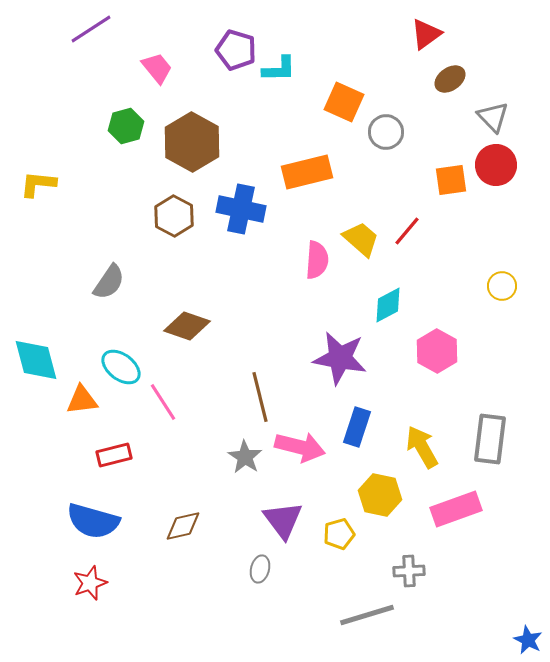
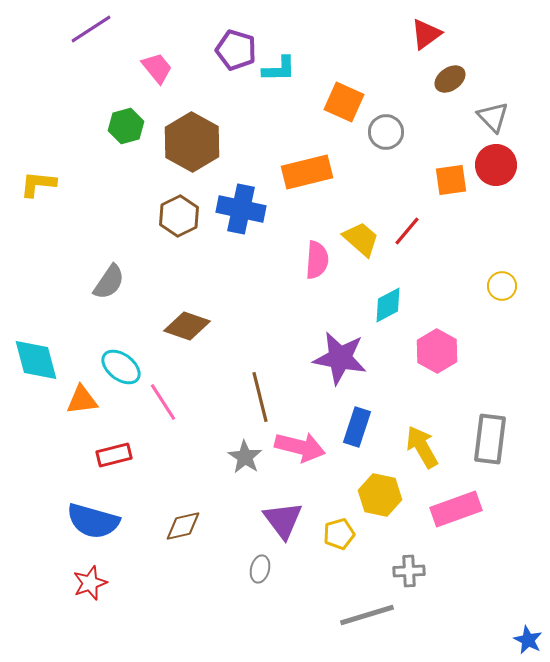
brown hexagon at (174, 216): moved 5 px right; rotated 6 degrees clockwise
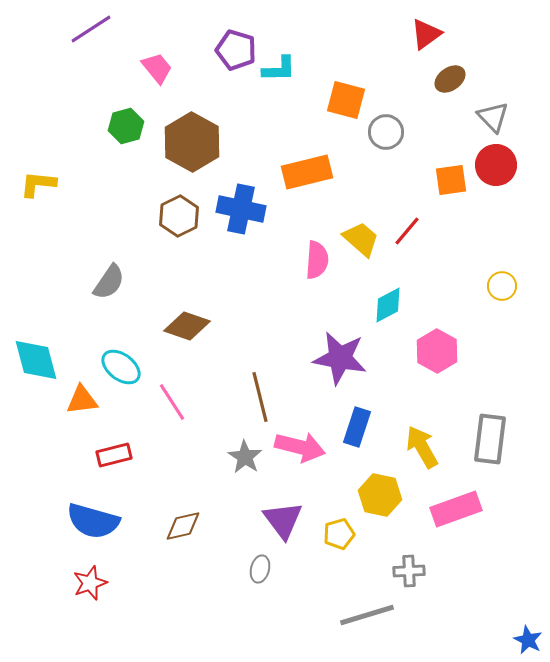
orange square at (344, 102): moved 2 px right, 2 px up; rotated 9 degrees counterclockwise
pink line at (163, 402): moved 9 px right
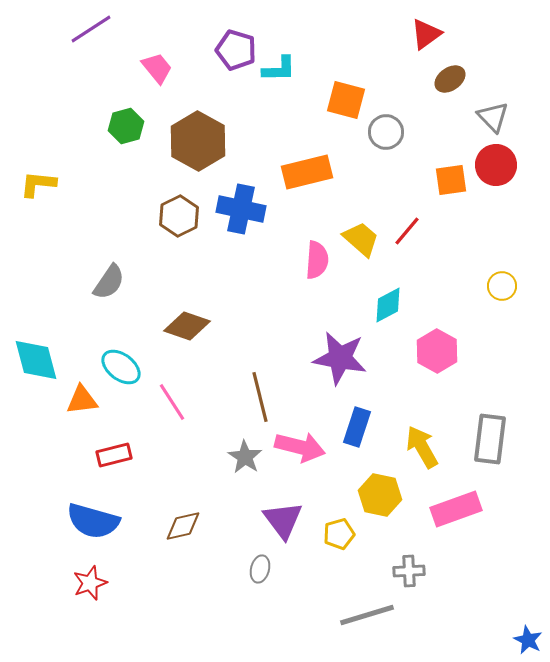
brown hexagon at (192, 142): moved 6 px right, 1 px up
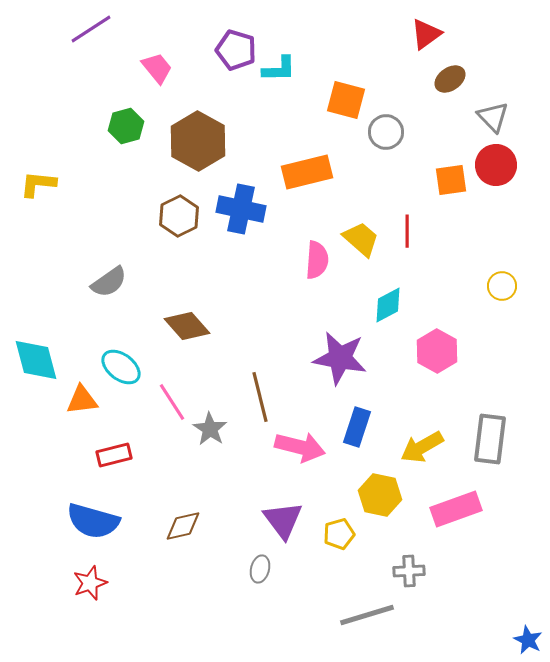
red line at (407, 231): rotated 40 degrees counterclockwise
gray semicircle at (109, 282): rotated 21 degrees clockwise
brown diamond at (187, 326): rotated 30 degrees clockwise
yellow arrow at (422, 447): rotated 90 degrees counterclockwise
gray star at (245, 457): moved 35 px left, 28 px up
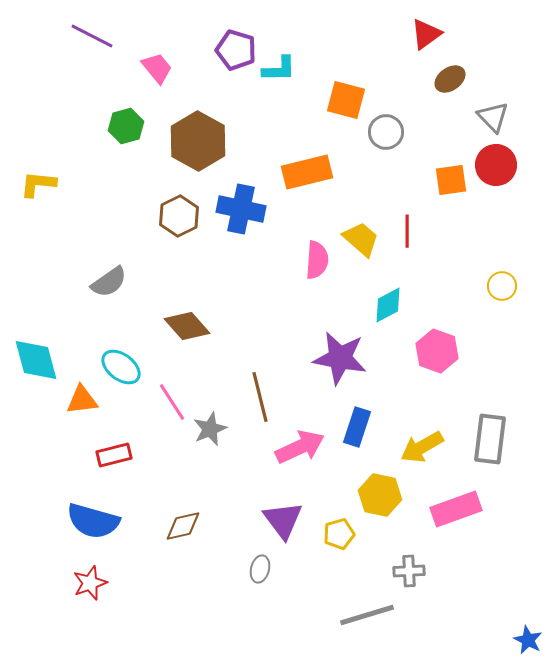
purple line at (91, 29): moved 1 px right, 7 px down; rotated 60 degrees clockwise
pink hexagon at (437, 351): rotated 9 degrees counterclockwise
gray star at (210, 429): rotated 16 degrees clockwise
pink arrow at (300, 447): rotated 39 degrees counterclockwise
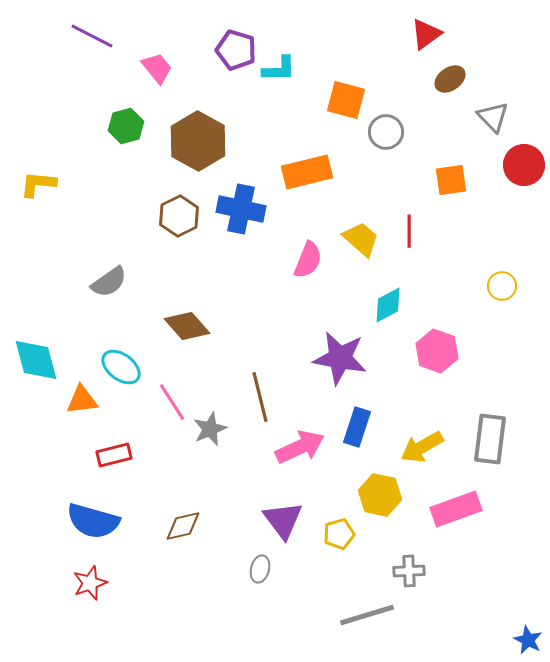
red circle at (496, 165): moved 28 px right
red line at (407, 231): moved 2 px right
pink semicircle at (317, 260): moved 9 px left; rotated 18 degrees clockwise
